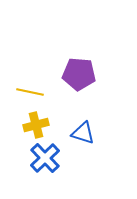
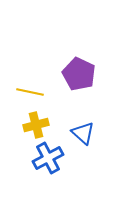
purple pentagon: rotated 20 degrees clockwise
blue triangle: rotated 25 degrees clockwise
blue cross: moved 3 px right; rotated 16 degrees clockwise
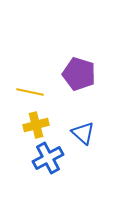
purple pentagon: rotated 8 degrees counterclockwise
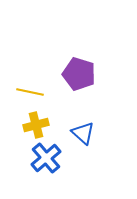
blue cross: moved 2 px left; rotated 12 degrees counterclockwise
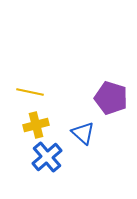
purple pentagon: moved 32 px right, 24 px down
blue cross: moved 1 px right, 1 px up
